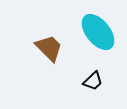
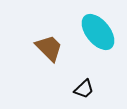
black trapezoid: moved 9 px left, 8 px down
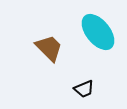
black trapezoid: rotated 20 degrees clockwise
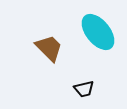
black trapezoid: rotated 10 degrees clockwise
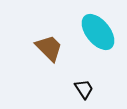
black trapezoid: rotated 110 degrees counterclockwise
